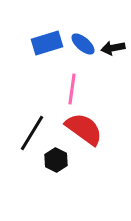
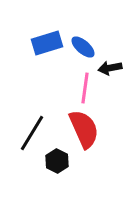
blue ellipse: moved 3 px down
black arrow: moved 3 px left, 20 px down
pink line: moved 13 px right, 1 px up
red semicircle: rotated 30 degrees clockwise
black hexagon: moved 1 px right, 1 px down
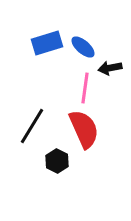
black line: moved 7 px up
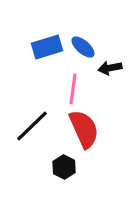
blue rectangle: moved 4 px down
pink line: moved 12 px left, 1 px down
black line: rotated 15 degrees clockwise
black hexagon: moved 7 px right, 6 px down
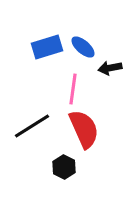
black line: rotated 12 degrees clockwise
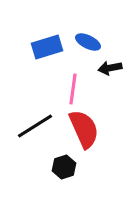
blue ellipse: moved 5 px right, 5 px up; rotated 15 degrees counterclockwise
black line: moved 3 px right
black hexagon: rotated 15 degrees clockwise
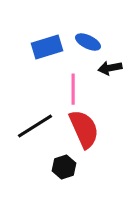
pink line: rotated 8 degrees counterclockwise
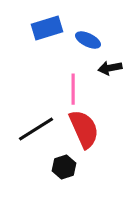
blue ellipse: moved 2 px up
blue rectangle: moved 19 px up
black line: moved 1 px right, 3 px down
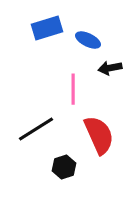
red semicircle: moved 15 px right, 6 px down
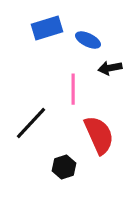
black line: moved 5 px left, 6 px up; rotated 15 degrees counterclockwise
